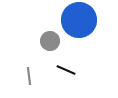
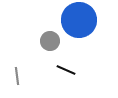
gray line: moved 12 px left
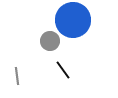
blue circle: moved 6 px left
black line: moved 3 px left; rotated 30 degrees clockwise
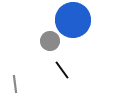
black line: moved 1 px left
gray line: moved 2 px left, 8 px down
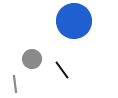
blue circle: moved 1 px right, 1 px down
gray circle: moved 18 px left, 18 px down
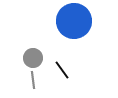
gray circle: moved 1 px right, 1 px up
gray line: moved 18 px right, 4 px up
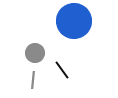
gray circle: moved 2 px right, 5 px up
gray line: rotated 12 degrees clockwise
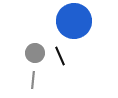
black line: moved 2 px left, 14 px up; rotated 12 degrees clockwise
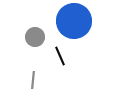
gray circle: moved 16 px up
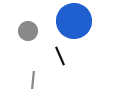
gray circle: moved 7 px left, 6 px up
